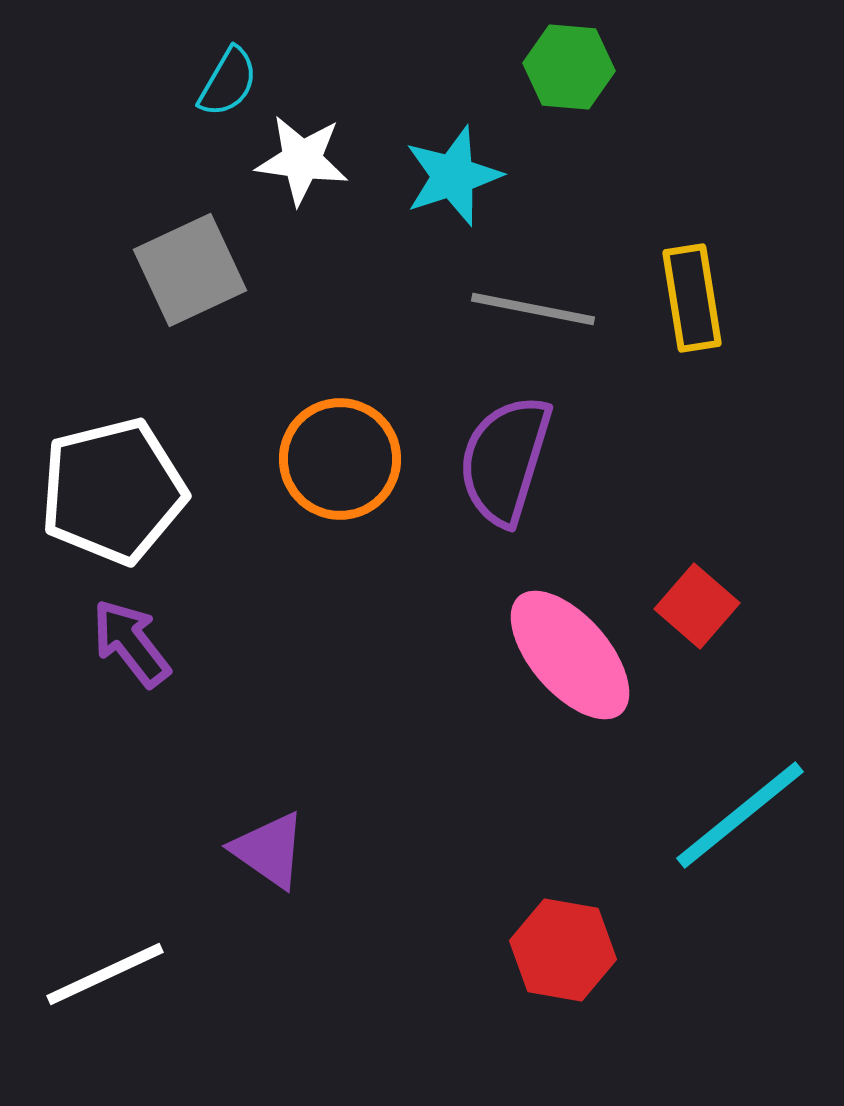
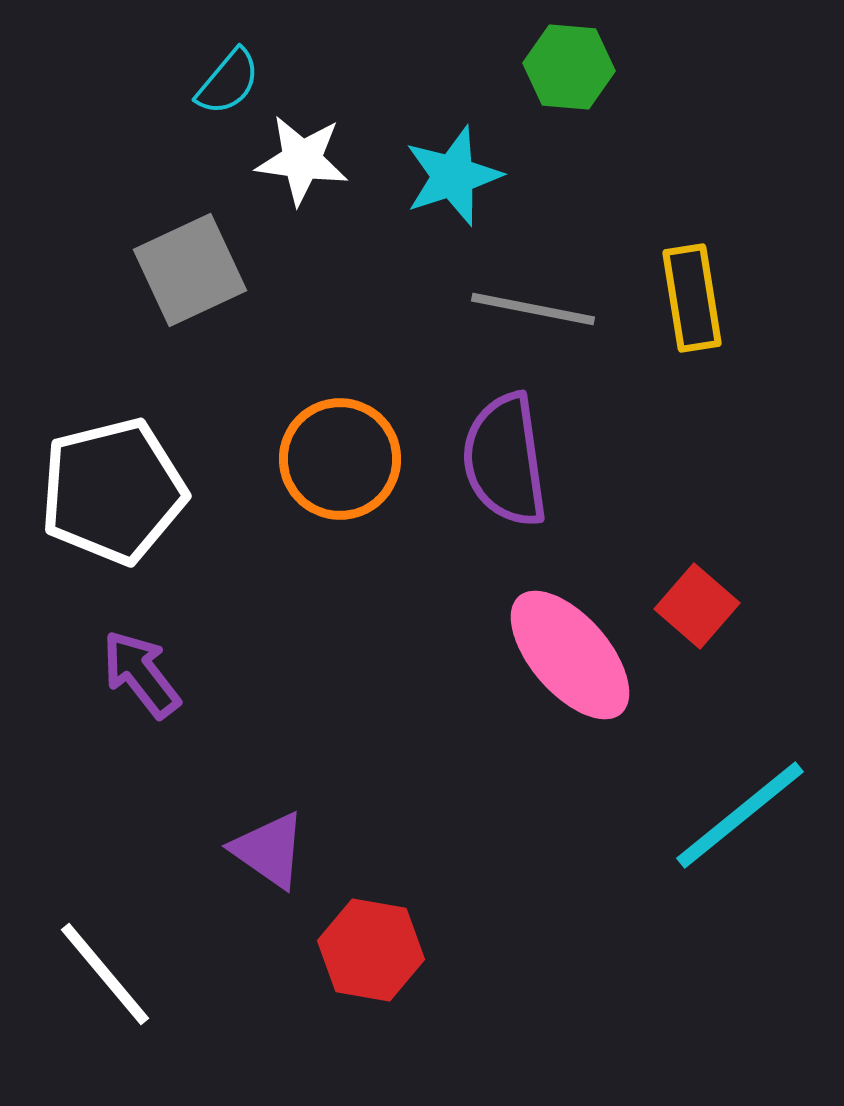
cyan semicircle: rotated 10 degrees clockwise
purple semicircle: rotated 25 degrees counterclockwise
purple arrow: moved 10 px right, 31 px down
red hexagon: moved 192 px left
white line: rotated 75 degrees clockwise
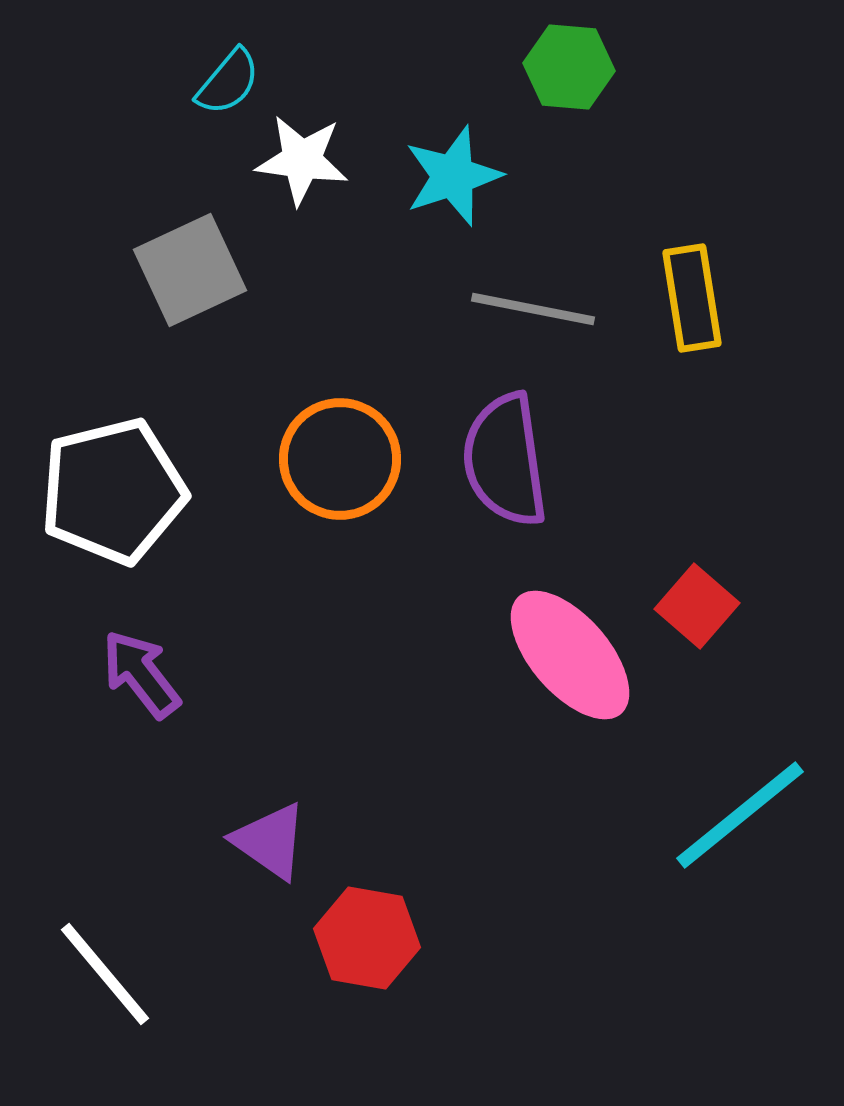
purple triangle: moved 1 px right, 9 px up
red hexagon: moved 4 px left, 12 px up
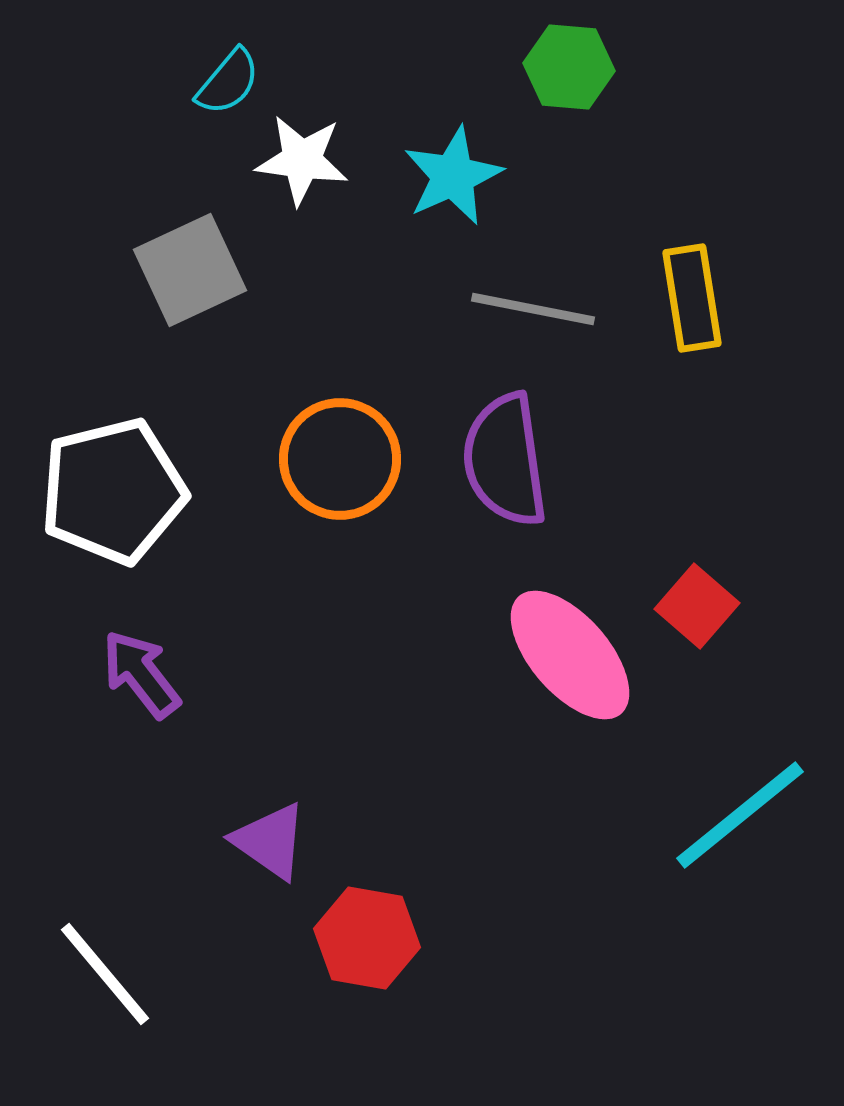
cyan star: rotated 6 degrees counterclockwise
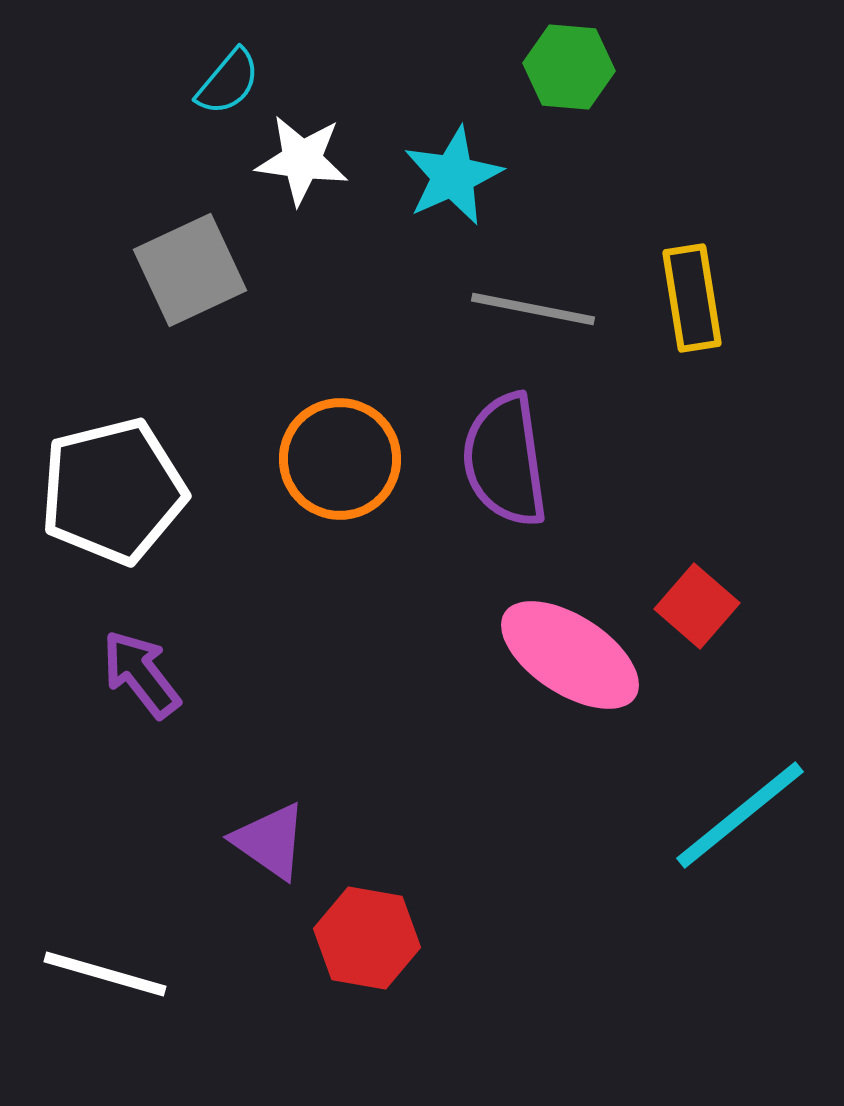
pink ellipse: rotated 16 degrees counterclockwise
white line: rotated 34 degrees counterclockwise
